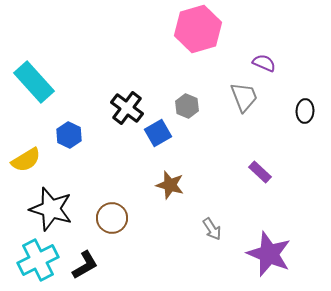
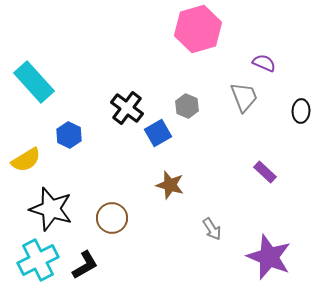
black ellipse: moved 4 px left
purple rectangle: moved 5 px right
purple star: moved 3 px down
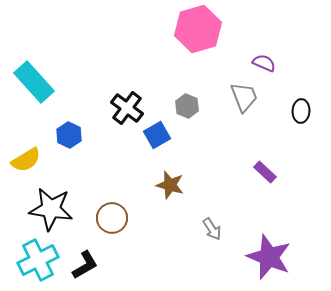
blue square: moved 1 px left, 2 px down
black star: rotated 9 degrees counterclockwise
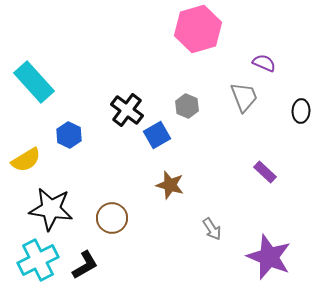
black cross: moved 2 px down
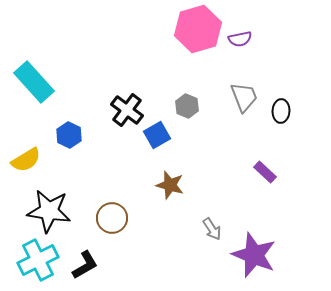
purple semicircle: moved 24 px left, 24 px up; rotated 145 degrees clockwise
black ellipse: moved 20 px left
black star: moved 2 px left, 2 px down
purple star: moved 15 px left, 2 px up
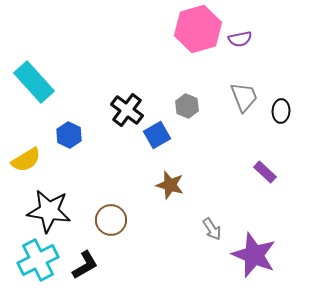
brown circle: moved 1 px left, 2 px down
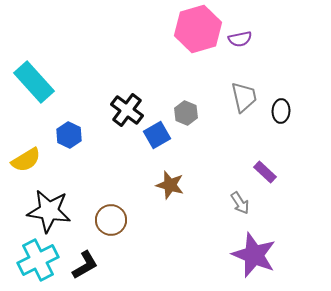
gray trapezoid: rotated 8 degrees clockwise
gray hexagon: moved 1 px left, 7 px down
gray arrow: moved 28 px right, 26 px up
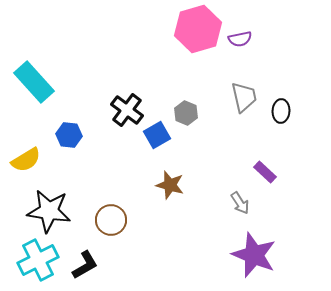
blue hexagon: rotated 20 degrees counterclockwise
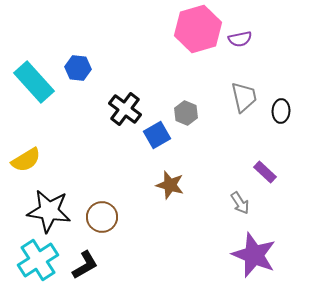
black cross: moved 2 px left, 1 px up
blue hexagon: moved 9 px right, 67 px up
brown circle: moved 9 px left, 3 px up
cyan cross: rotated 6 degrees counterclockwise
